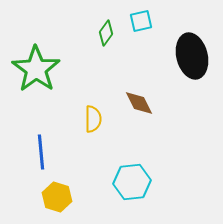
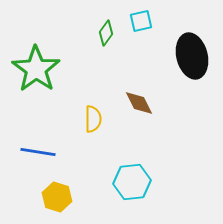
blue line: moved 3 px left; rotated 76 degrees counterclockwise
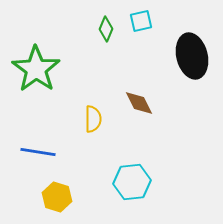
green diamond: moved 4 px up; rotated 15 degrees counterclockwise
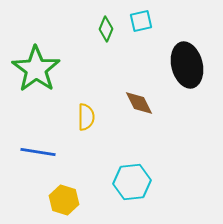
black ellipse: moved 5 px left, 9 px down
yellow semicircle: moved 7 px left, 2 px up
yellow hexagon: moved 7 px right, 3 px down
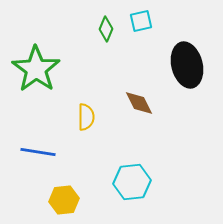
yellow hexagon: rotated 24 degrees counterclockwise
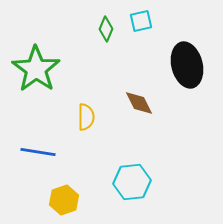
yellow hexagon: rotated 12 degrees counterclockwise
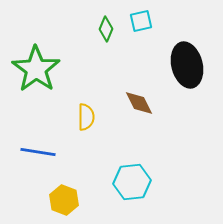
yellow hexagon: rotated 20 degrees counterclockwise
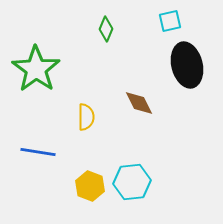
cyan square: moved 29 px right
yellow hexagon: moved 26 px right, 14 px up
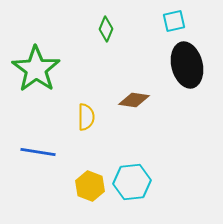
cyan square: moved 4 px right
brown diamond: moved 5 px left, 3 px up; rotated 56 degrees counterclockwise
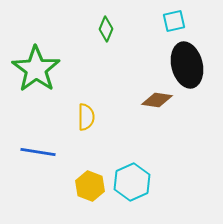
brown diamond: moved 23 px right
cyan hexagon: rotated 18 degrees counterclockwise
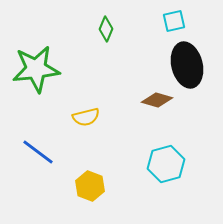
green star: rotated 30 degrees clockwise
brown diamond: rotated 8 degrees clockwise
yellow semicircle: rotated 76 degrees clockwise
blue line: rotated 28 degrees clockwise
cyan hexagon: moved 34 px right, 18 px up; rotated 9 degrees clockwise
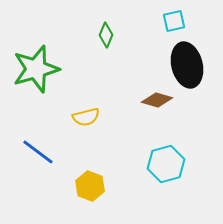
green diamond: moved 6 px down
green star: rotated 9 degrees counterclockwise
